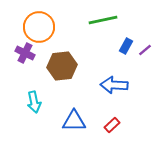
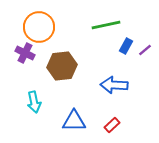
green line: moved 3 px right, 5 px down
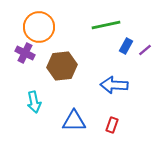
red rectangle: rotated 28 degrees counterclockwise
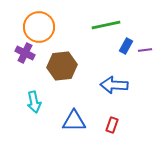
purple line: rotated 32 degrees clockwise
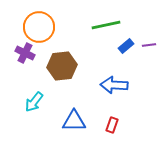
blue rectangle: rotated 21 degrees clockwise
purple line: moved 4 px right, 5 px up
cyan arrow: rotated 50 degrees clockwise
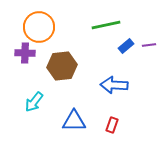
purple cross: rotated 24 degrees counterclockwise
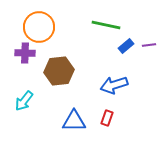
green line: rotated 24 degrees clockwise
brown hexagon: moved 3 px left, 5 px down
blue arrow: rotated 20 degrees counterclockwise
cyan arrow: moved 10 px left, 1 px up
red rectangle: moved 5 px left, 7 px up
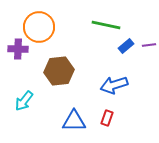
purple cross: moved 7 px left, 4 px up
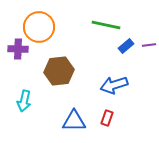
cyan arrow: rotated 25 degrees counterclockwise
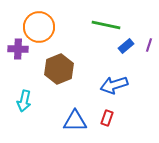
purple line: rotated 64 degrees counterclockwise
brown hexagon: moved 2 px up; rotated 16 degrees counterclockwise
blue triangle: moved 1 px right
